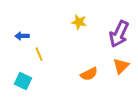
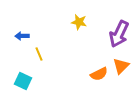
orange semicircle: moved 10 px right
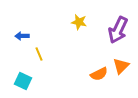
purple arrow: moved 1 px left, 4 px up
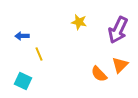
orange triangle: moved 1 px left, 1 px up
orange semicircle: rotated 72 degrees clockwise
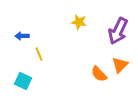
purple arrow: moved 1 px down
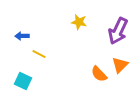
yellow line: rotated 40 degrees counterclockwise
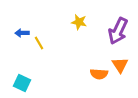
blue arrow: moved 3 px up
yellow line: moved 11 px up; rotated 32 degrees clockwise
orange triangle: rotated 18 degrees counterclockwise
orange semicircle: rotated 42 degrees counterclockwise
cyan square: moved 1 px left, 2 px down
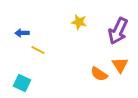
yellow line: moved 1 px left, 7 px down; rotated 32 degrees counterclockwise
orange semicircle: rotated 30 degrees clockwise
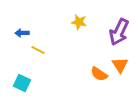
purple arrow: moved 1 px right, 1 px down
